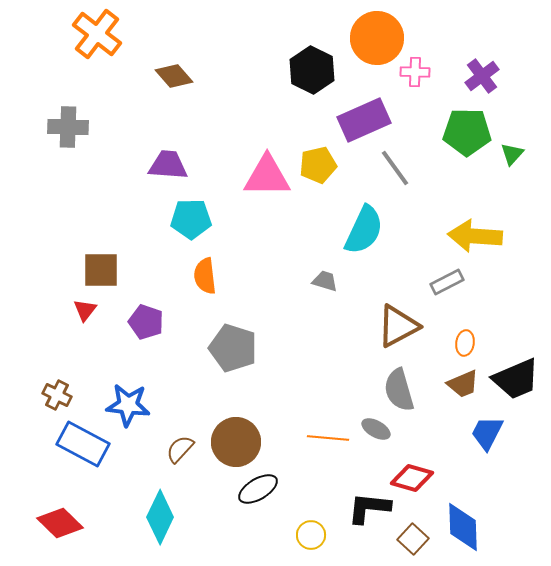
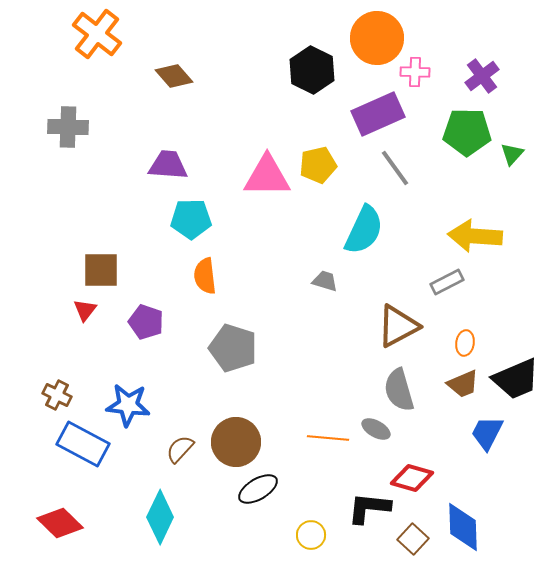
purple rectangle at (364, 120): moved 14 px right, 6 px up
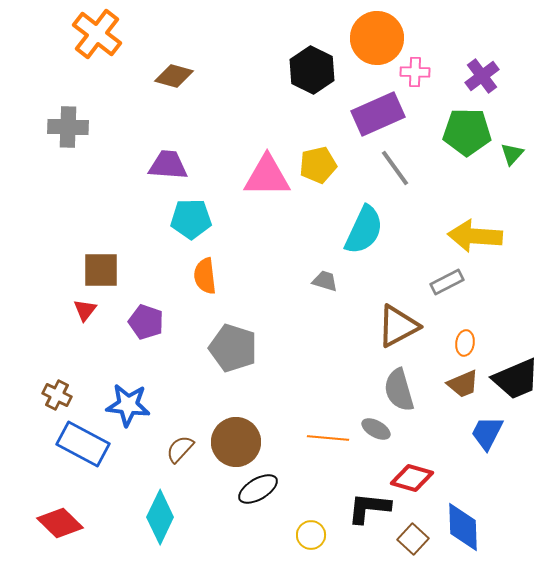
brown diamond at (174, 76): rotated 33 degrees counterclockwise
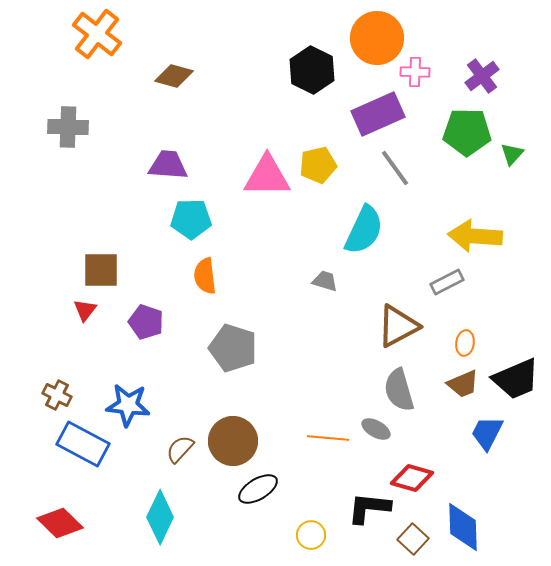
brown circle at (236, 442): moved 3 px left, 1 px up
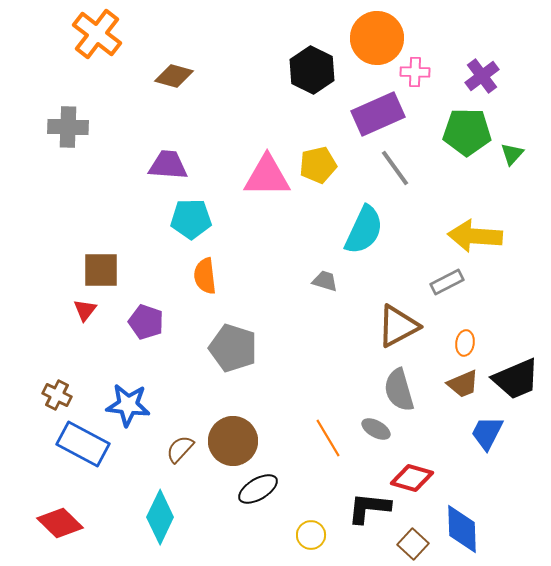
orange line at (328, 438): rotated 54 degrees clockwise
blue diamond at (463, 527): moved 1 px left, 2 px down
brown square at (413, 539): moved 5 px down
